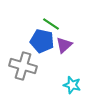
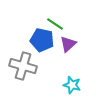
green line: moved 4 px right
blue pentagon: moved 1 px up
purple triangle: moved 4 px right, 1 px up
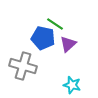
blue pentagon: moved 1 px right, 2 px up
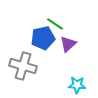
blue pentagon: rotated 25 degrees counterclockwise
cyan star: moved 5 px right; rotated 12 degrees counterclockwise
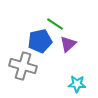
blue pentagon: moved 3 px left, 3 px down
cyan star: moved 1 px up
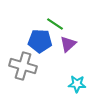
blue pentagon: rotated 15 degrees clockwise
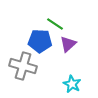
cyan star: moved 5 px left; rotated 24 degrees clockwise
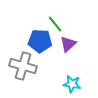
green line: rotated 18 degrees clockwise
cyan star: rotated 18 degrees counterclockwise
